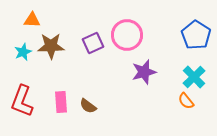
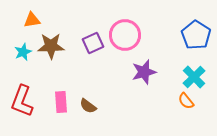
orange triangle: rotated 12 degrees counterclockwise
pink circle: moved 2 px left
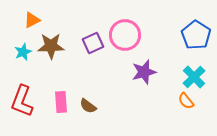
orange triangle: rotated 18 degrees counterclockwise
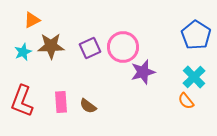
pink circle: moved 2 px left, 12 px down
purple square: moved 3 px left, 5 px down
purple star: moved 1 px left
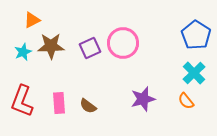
pink circle: moved 4 px up
purple star: moved 27 px down
cyan cross: moved 4 px up
pink rectangle: moved 2 px left, 1 px down
